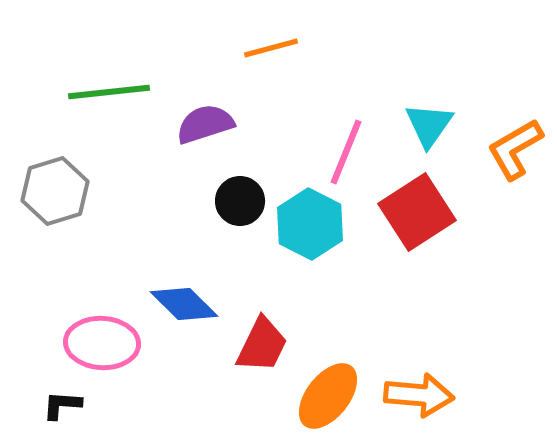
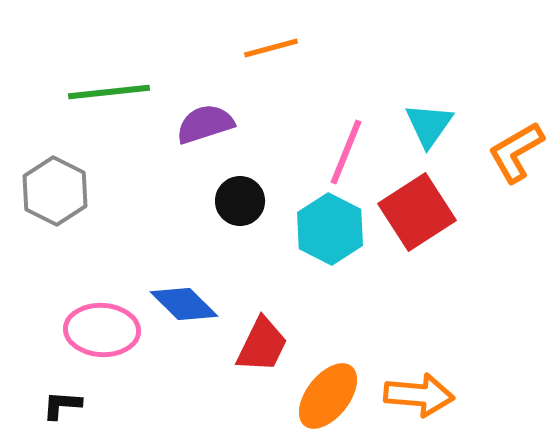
orange L-shape: moved 1 px right, 3 px down
gray hexagon: rotated 16 degrees counterclockwise
cyan hexagon: moved 20 px right, 5 px down
pink ellipse: moved 13 px up
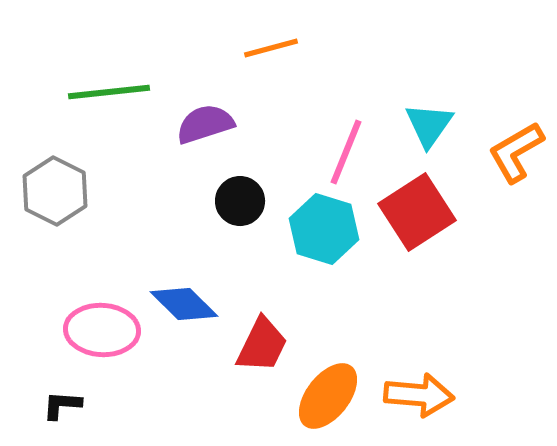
cyan hexagon: moved 6 px left; rotated 10 degrees counterclockwise
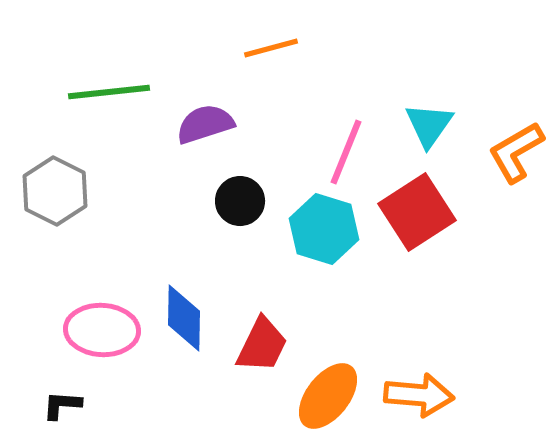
blue diamond: moved 14 px down; rotated 46 degrees clockwise
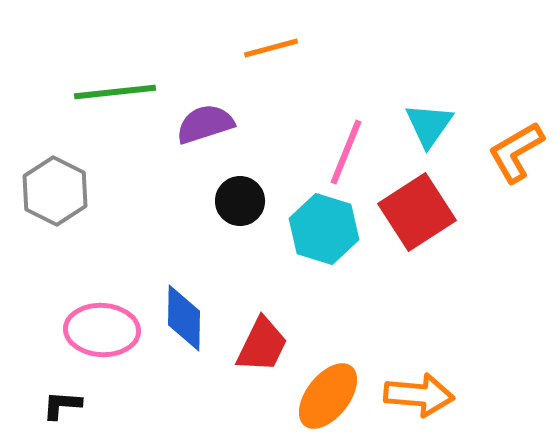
green line: moved 6 px right
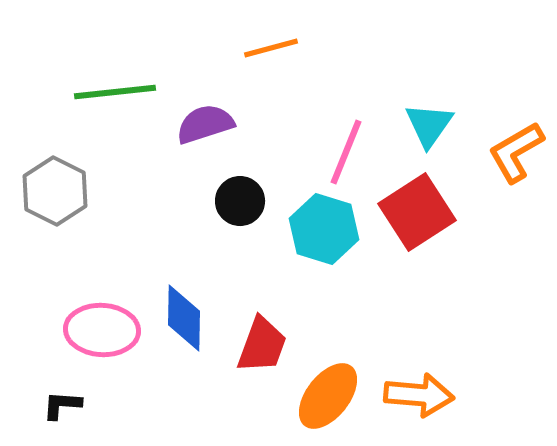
red trapezoid: rotated 6 degrees counterclockwise
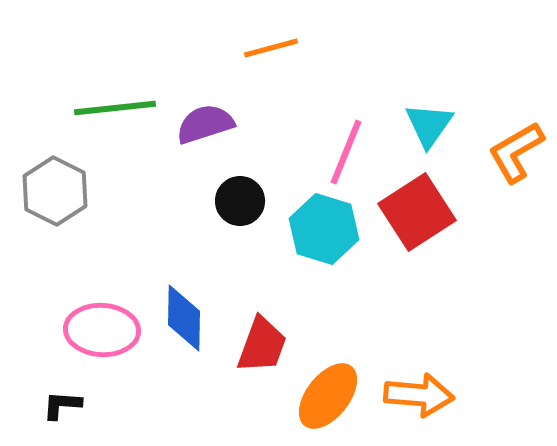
green line: moved 16 px down
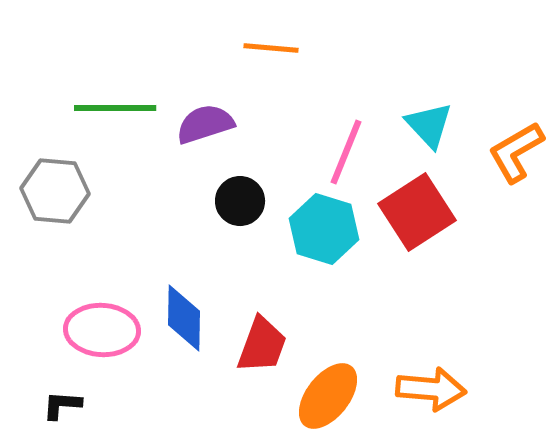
orange line: rotated 20 degrees clockwise
green line: rotated 6 degrees clockwise
cyan triangle: rotated 18 degrees counterclockwise
gray hexagon: rotated 22 degrees counterclockwise
orange arrow: moved 12 px right, 6 px up
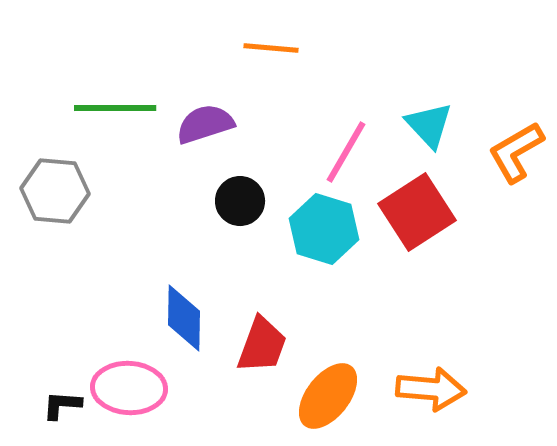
pink line: rotated 8 degrees clockwise
pink ellipse: moved 27 px right, 58 px down
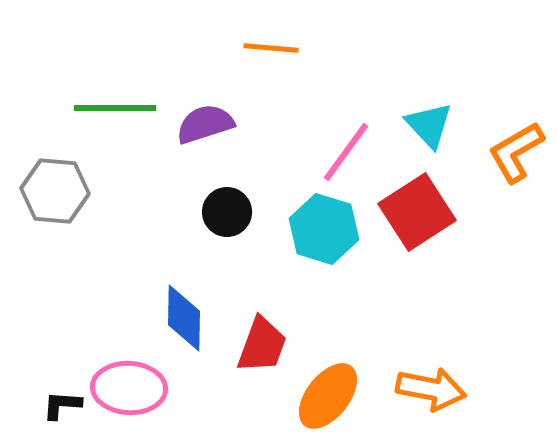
pink line: rotated 6 degrees clockwise
black circle: moved 13 px left, 11 px down
orange arrow: rotated 6 degrees clockwise
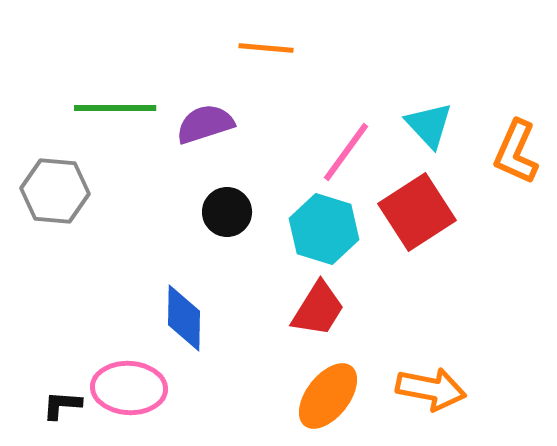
orange line: moved 5 px left
orange L-shape: rotated 36 degrees counterclockwise
red trapezoid: moved 56 px right, 36 px up; rotated 12 degrees clockwise
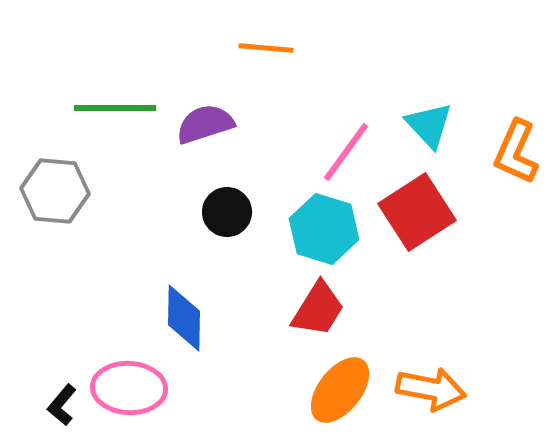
orange ellipse: moved 12 px right, 6 px up
black L-shape: rotated 54 degrees counterclockwise
